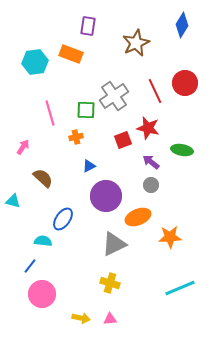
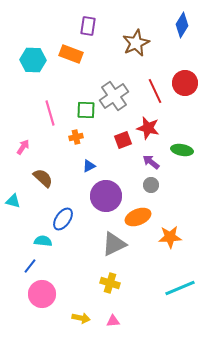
cyan hexagon: moved 2 px left, 2 px up; rotated 10 degrees clockwise
pink triangle: moved 3 px right, 2 px down
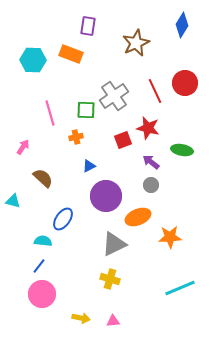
blue line: moved 9 px right
yellow cross: moved 4 px up
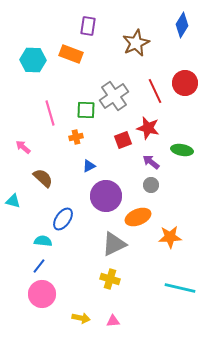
pink arrow: rotated 84 degrees counterclockwise
cyan line: rotated 36 degrees clockwise
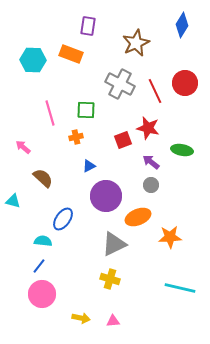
gray cross: moved 6 px right, 12 px up; rotated 28 degrees counterclockwise
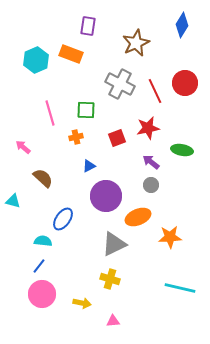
cyan hexagon: moved 3 px right; rotated 25 degrees counterclockwise
red star: rotated 25 degrees counterclockwise
red square: moved 6 px left, 2 px up
yellow arrow: moved 1 px right, 15 px up
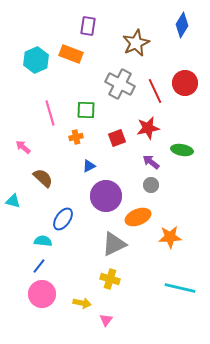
pink triangle: moved 7 px left, 1 px up; rotated 48 degrees counterclockwise
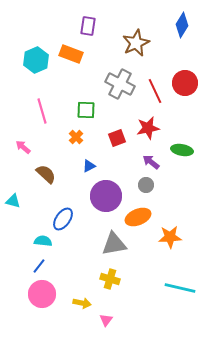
pink line: moved 8 px left, 2 px up
orange cross: rotated 32 degrees counterclockwise
brown semicircle: moved 3 px right, 4 px up
gray circle: moved 5 px left
gray triangle: rotated 16 degrees clockwise
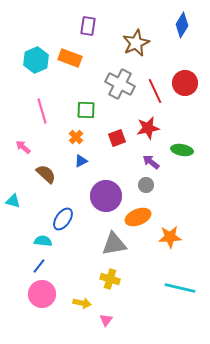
orange rectangle: moved 1 px left, 4 px down
blue triangle: moved 8 px left, 5 px up
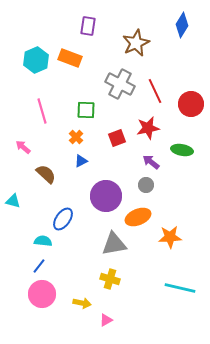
red circle: moved 6 px right, 21 px down
pink triangle: rotated 24 degrees clockwise
